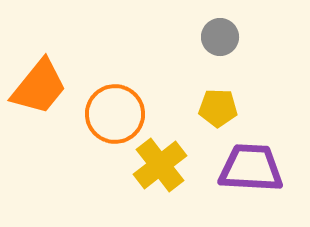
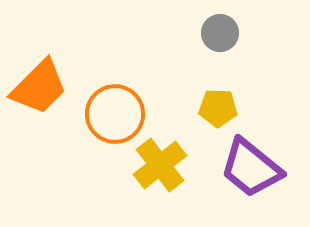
gray circle: moved 4 px up
orange trapezoid: rotated 6 degrees clockwise
purple trapezoid: rotated 144 degrees counterclockwise
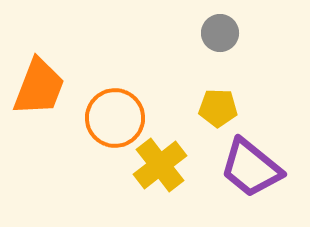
orange trapezoid: rotated 24 degrees counterclockwise
orange circle: moved 4 px down
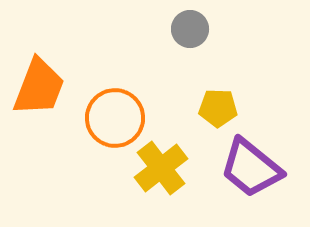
gray circle: moved 30 px left, 4 px up
yellow cross: moved 1 px right, 3 px down
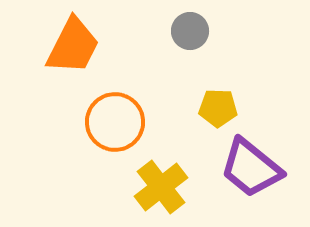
gray circle: moved 2 px down
orange trapezoid: moved 34 px right, 41 px up; rotated 6 degrees clockwise
orange circle: moved 4 px down
yellow cross: moved 19 px down
